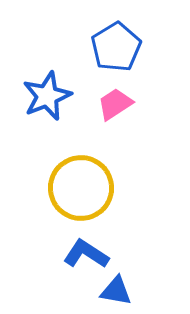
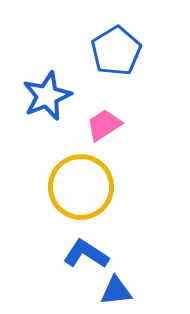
blue pentagon: moved 4 px down
pink trapezoid: moved 11 px left, 21 px down
yellow circle: moved 1 px up
blue triangle: rotated 16 degrees counterclockwise
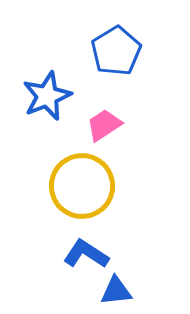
yellow circle: moved 1 px right, 1 px up
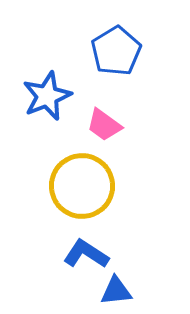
pink trapezoid: rotated 111 degrees counterclockwise
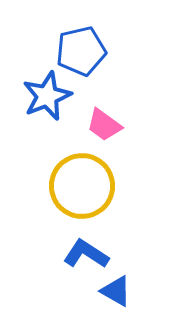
blue pentagon: moved 35 px left; rotated 18 degrees clockwise
blue triangle: rotated 36 degrees clockwise
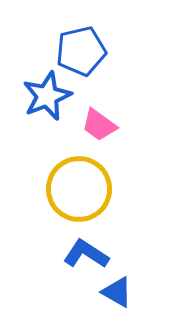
pink trapezoid: moved 5 px left
yellow circle: moved 3 px left, 3 px down
blue triangle: moved 1 px right, 1 px down
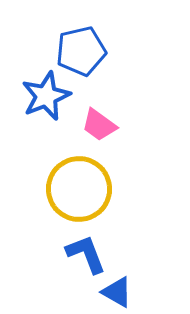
blue star: moved 1 px left
blue L-shape: rotated 36 degrees clockwise
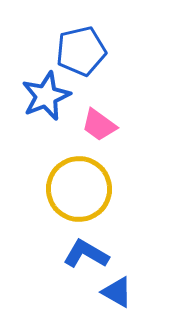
blue L-shape: rotated 39 degrees counterclockwise
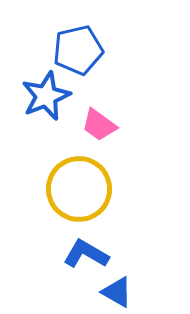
blue pentagon: moved 3 px left, 1 px up
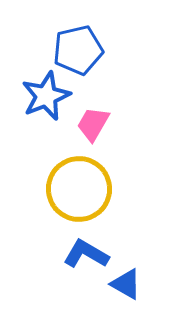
pink trapezoid: moved 6 px left, 1 px up; rotated 84 degrees clockwise
blue triangle: moved 9 px right, 8 px up
